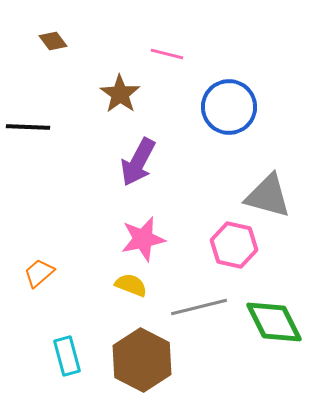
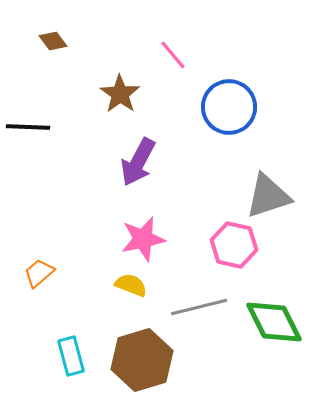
pink line: moved 6 px right, 1 px down; rotated 36 degrees clockwise
gray triangle: rotated 33 degrees counterclockwise
cyan rectangle: moved 4 px right
brown hexagon: rotated 16 degrees clockwise
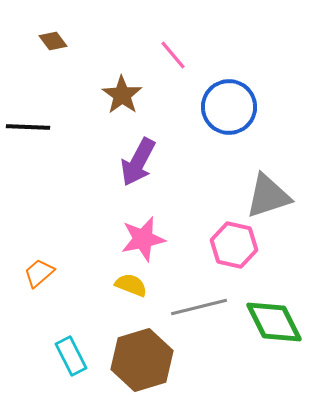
brown star: moved 2 px right, 1 px down
cyan rectangle: rotated 12 degrees counterclockwise
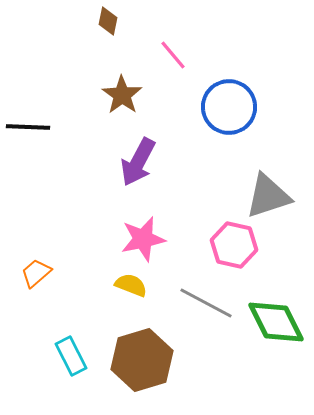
brown diamond: moved 55 px right, 20 px up; rotated 48 degrees clockwise
orange trapezoid: moved 3 px left
gray line: moved 7 px right, 4 px up; rotated 42 degrees clockwise
green diamond: moved 2 px right
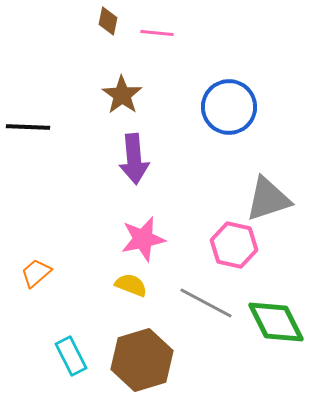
pink line: moved 16 px left, 22 px up; rotated 44 degrees counterclockwise
purple arrow: moved 4 px left, 3 px up; rotated 33 degrees counterclockwise
gray triangle: moved 3 px down
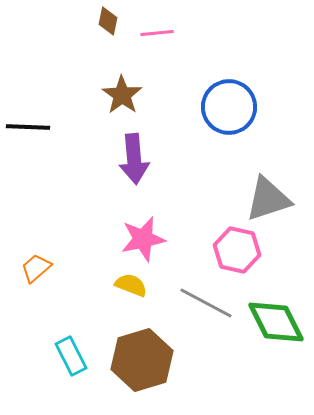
pink line: rotated 12 degrees counterclockwise
pink hexagon: moved 3 px right, 5 px down
orange trapezoid: moved 5 px up
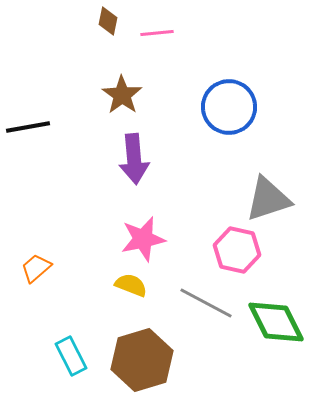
black line: rotated 12 degrees counterclockwise
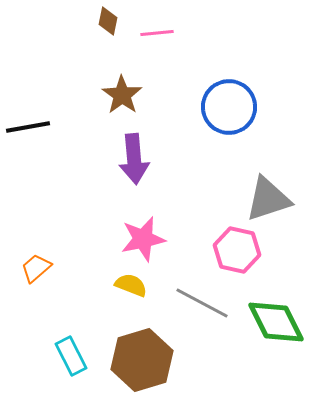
gray line: moved 4 px left
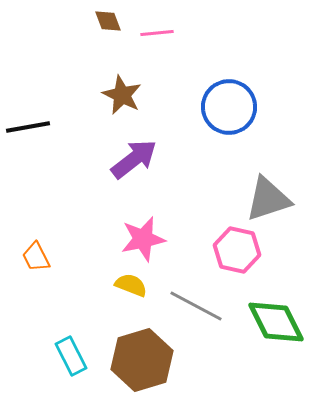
brown diamond: rotated 32 degrees counterclockwise
brown star: rotated 9 degrees counterclockwise
purple arrow: rotated 123 degrees counterclockwise
orange trapezoid: moved 11 px up; rotated 76 degrees counterclockwise
gray line: moved 6 px left, 3 px down
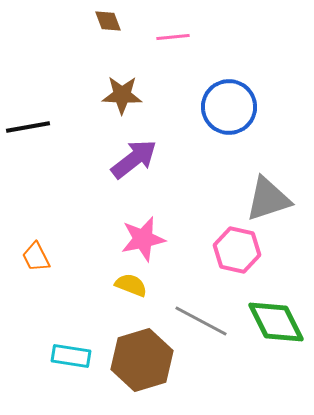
pink line: moved 16 px right, 4 px down
brown star: rotated 24 degrees counterclockwise
gray line: moved 5 px right, 15 px down
cyan rectangle: rotated 54 degrees counterclockwise
